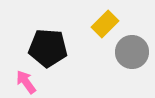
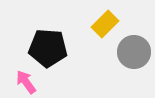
gray circle: moved 2 px right
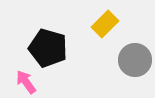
black pentagon: rotated 12 degrees clockwise
gray circle: moved 1 px right, 8 px down
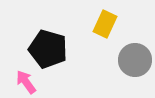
yellow rectangle: rotated 20 degrees counterclockwise
black pentagon: moved 1 px down
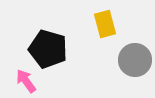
yellow rectangle: rotated 40 degrees counterclockwise
pink arrow: moved 1 px up
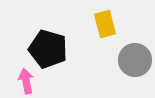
pink arrow: rotated 25 degrees clockwise
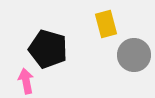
yellow rectangle: moved 1 px right
gray circle: moved 1 px left, 5 px up
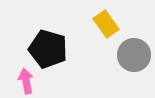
yellow rectangle: rotated 20 degrees counterclockwise
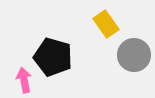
black pentagon: moved 5 px right, 8 px down
pink arrow: moved 2 px left, 1 px up
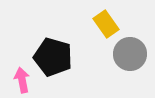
gray circle: moved 4 px left, 1 px up
pink arrow: moved 2 px left
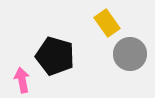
yellow rectangle: moved 1 px right, 1 px up
black pentagon: moved 2 px right, 1 px up
